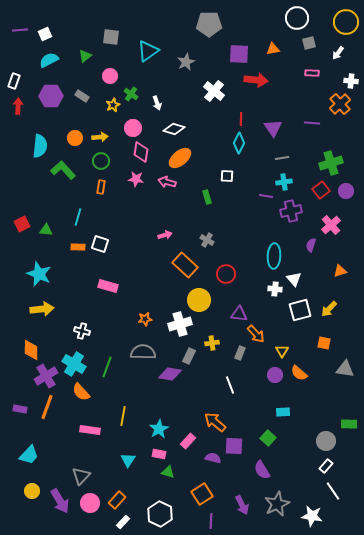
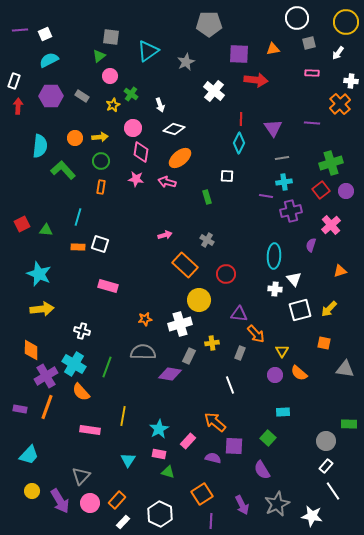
green triangle at (85, 56): moved 14 px right
white arrow at (157, 103): moved 3 px right, 2 px down
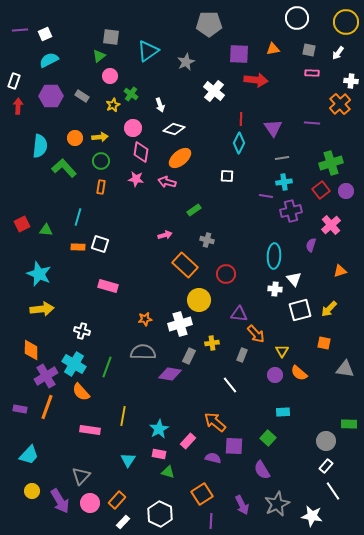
gray square at (309, 43): moved 7 px down; rotated 24 degrees clockwise
green L-shape at (63, 170): moved 1 px right, 2 px up
green rectangle at (207, 197): moved 13 px left, 13 px down; rotated 72 degrees clockwise
gray cross at (207, 240): rotated 16 degrees counterclockwise
gray rectangle at (240, 353): moved 2 px right, 2 px down
white line at (230, 385): rotated 18 degrees counterclockwise
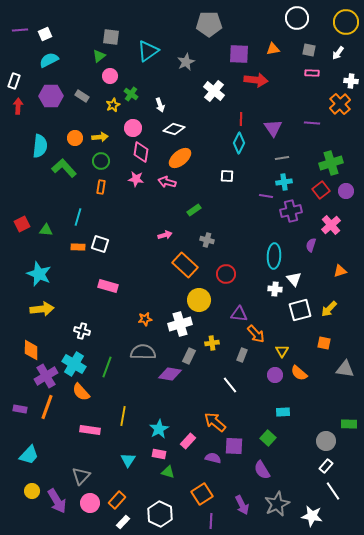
purple arrow at (60, 501): moved 3 px left
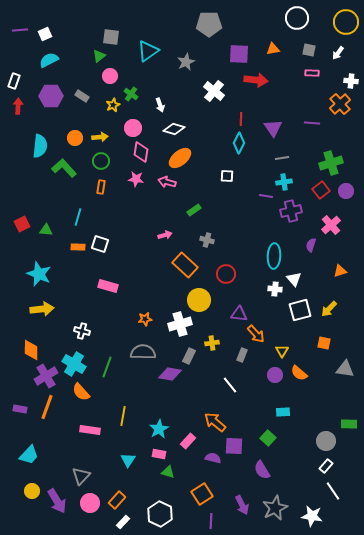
gray star at (277, 504): moved 2 px left, 4 px down
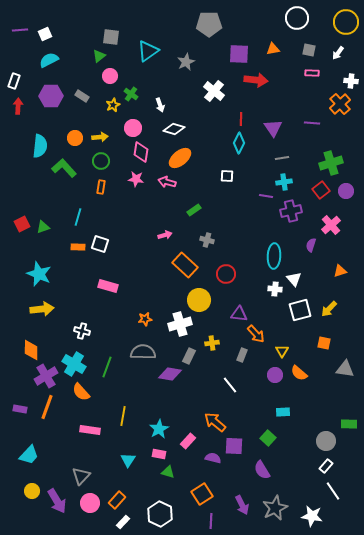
green triangle at (46, 230): moved 3 px left, 3 px up; rotated 24 degrees counterclockwise
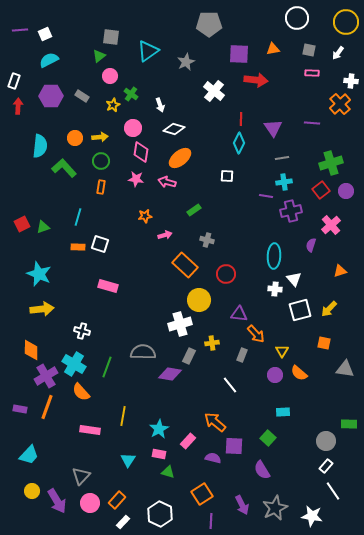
orange star at (145, 319): moved 103 px up
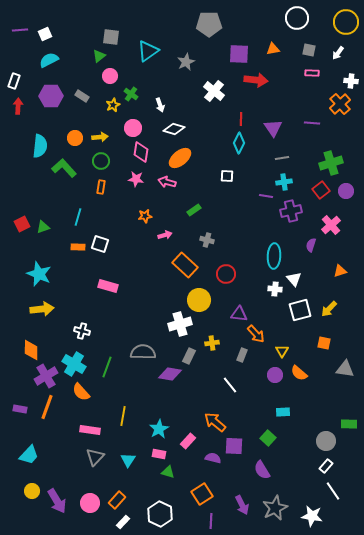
gray triangle at (81, 476): moved 14 px right, 19 px up
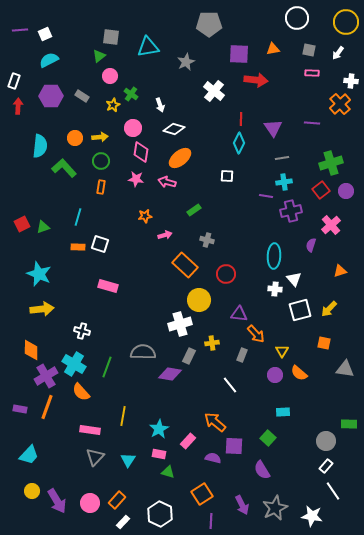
cyan triangle at (148, 51): moved 4 px up; rotated 25 degrees clockwise
